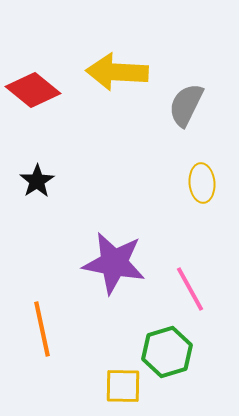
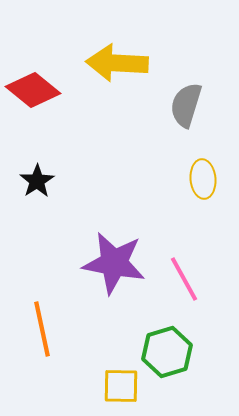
yellow arrow: moved 9 px up
gray semicircle: rotated 9 degrees counterclockwise
yellow ellipse: moved 1 px right, 4 px up
pink line: moved 6 px left, 10 px up
yellow square: moved 2 px left
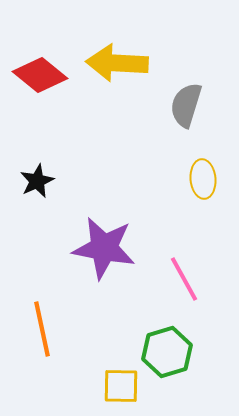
red diamond: moved 7 px right, 15 px up
black star: rotated 8 degrees clockwise
purple star: moved 10 px left, 15 px up
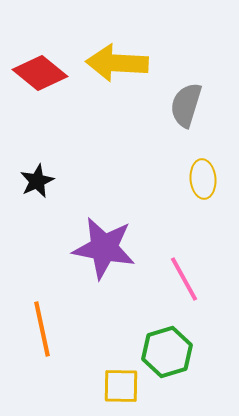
red diamond: moved 2 px up
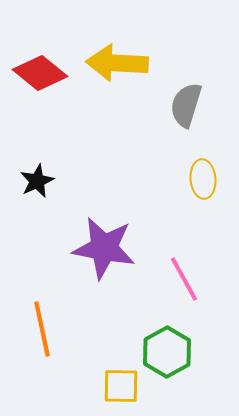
green hexagon: rotated 12 degrees counterclockwise
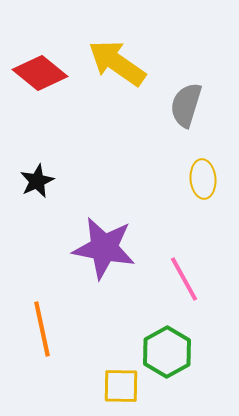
yellow arrow: rotated 32 degrees clockwise
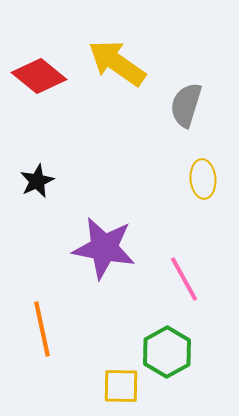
red diamond: moved 1 px left, 3 px down
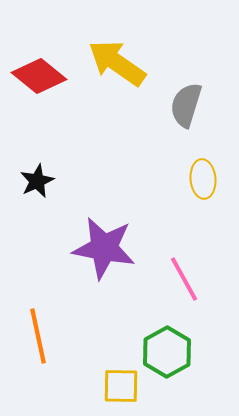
orange line: moved 4 px left, 7 px down
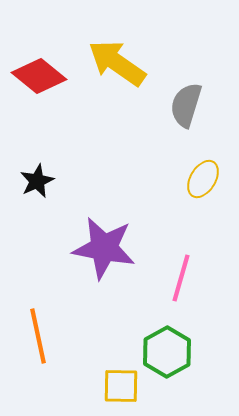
yellow ellipse: rotated 36 degrees clockwise
pink line: moved 3 px left, 1 px up; rotated 45 degrees clockwise
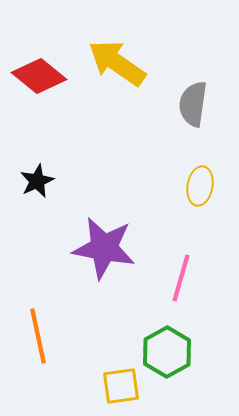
gray semicircle: moved 7 px right, 1 px up; rotated 9 degrees counterclockwise
yellow ellipse: moved 3 px left, 7 px down; rotated 21 degrees counterclockwise
yellow square: rotated 9 degrees counterclockwise
